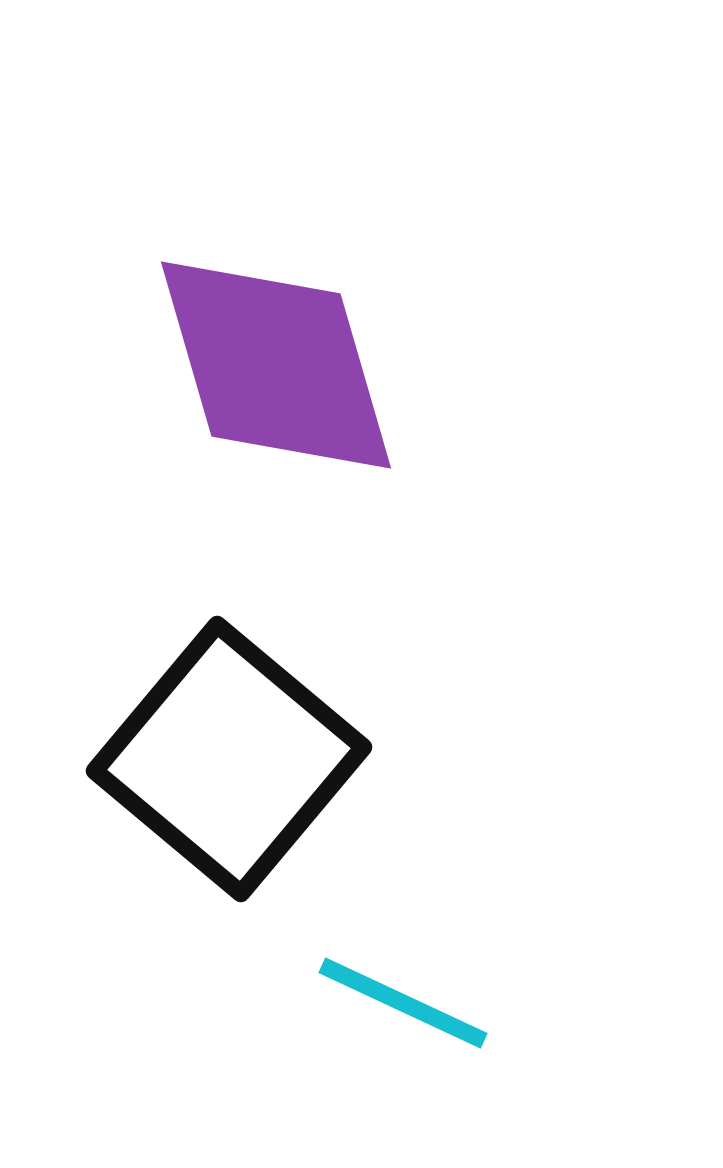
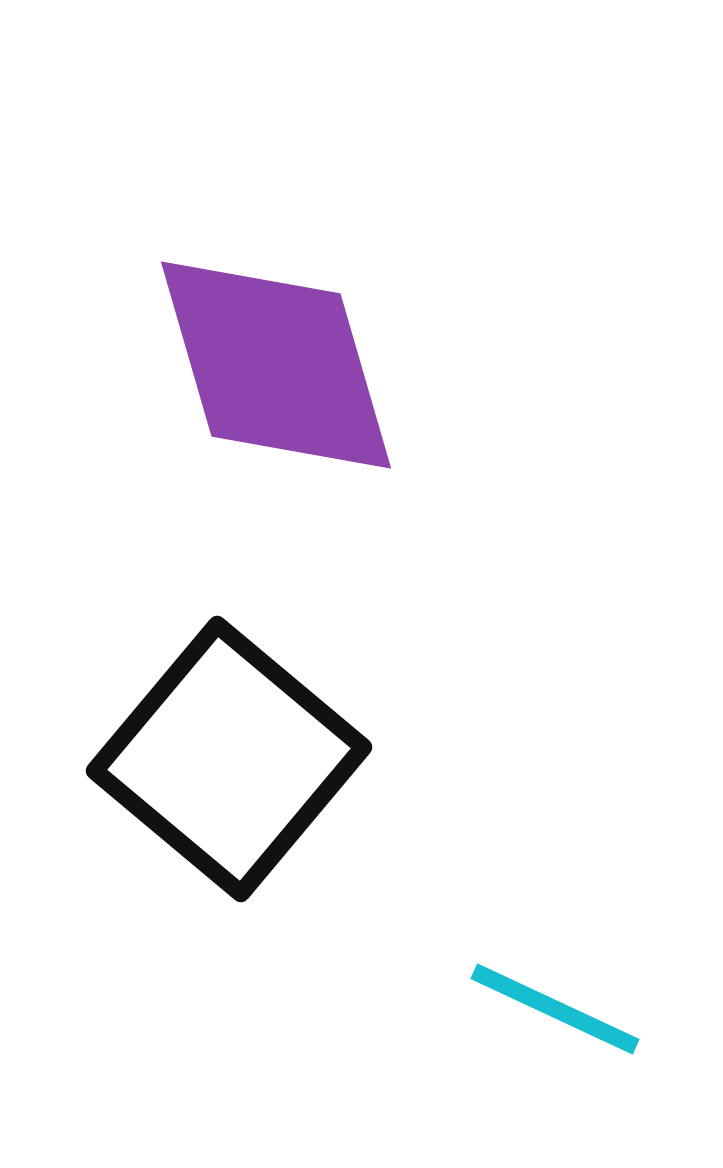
cyan line: moved 152 px right, 6 px down
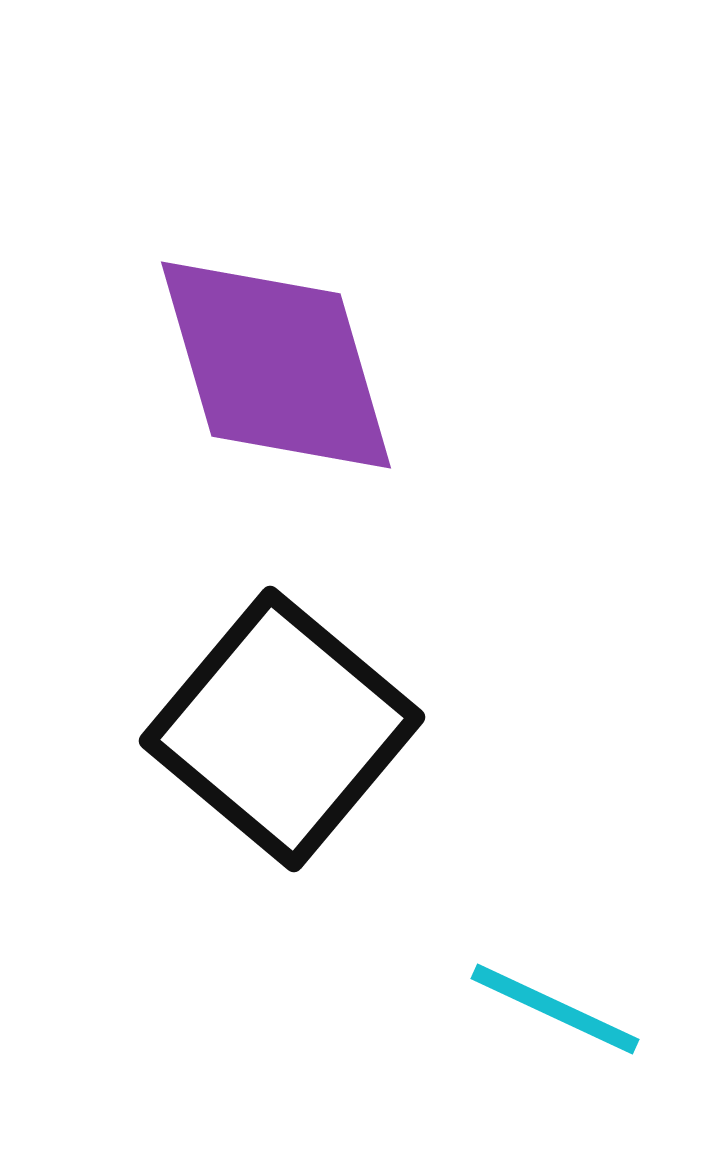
black square: moved 53 px right, 30 px up
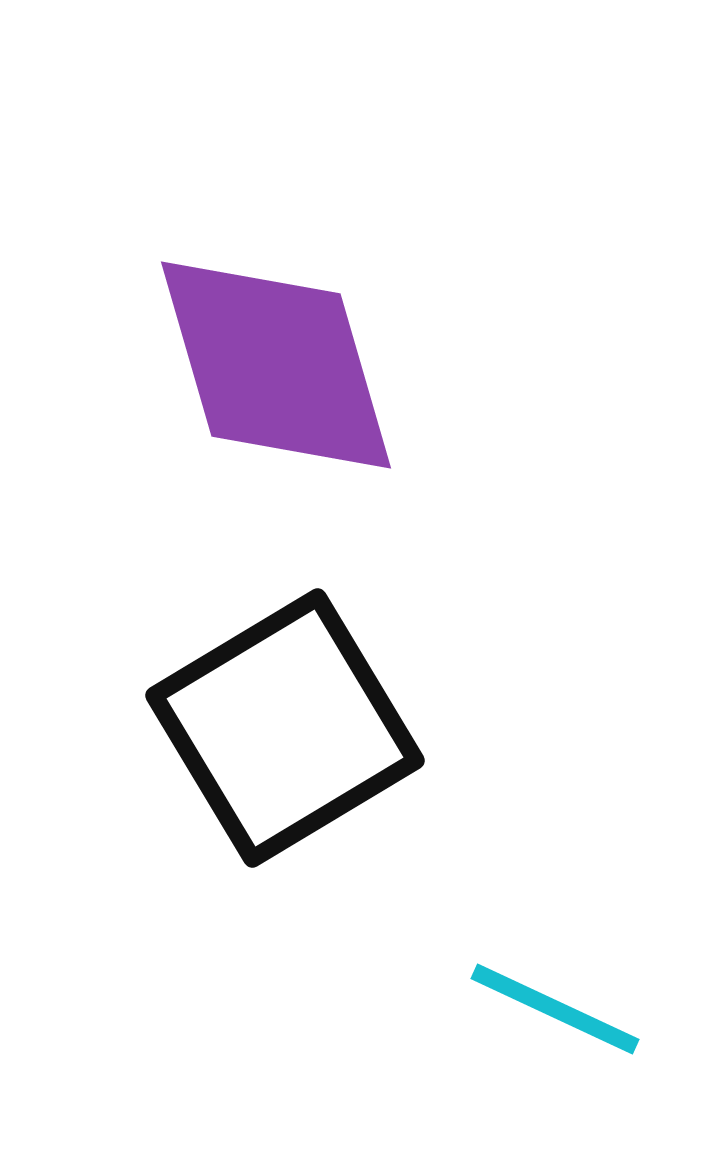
black square: moved 3 px right, 1 px up; rotated 19 degrees clockwise
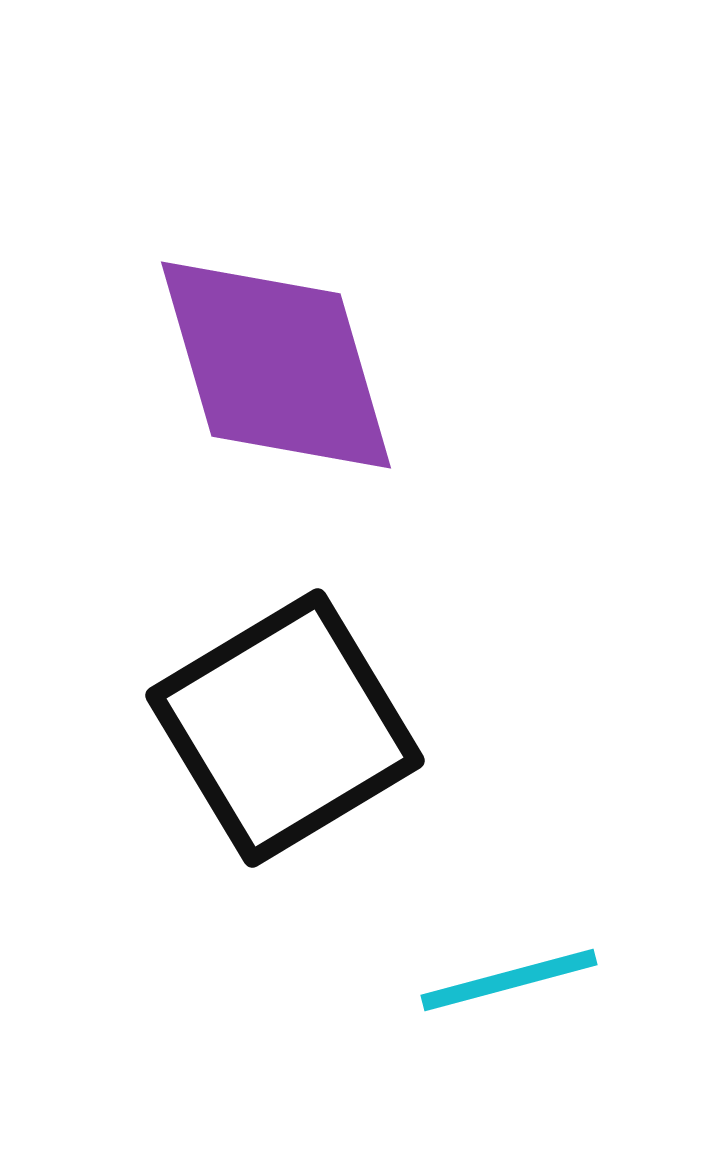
cyan line: moved 46 px left, 29 px up; rotated 40 degrees counterclockwise
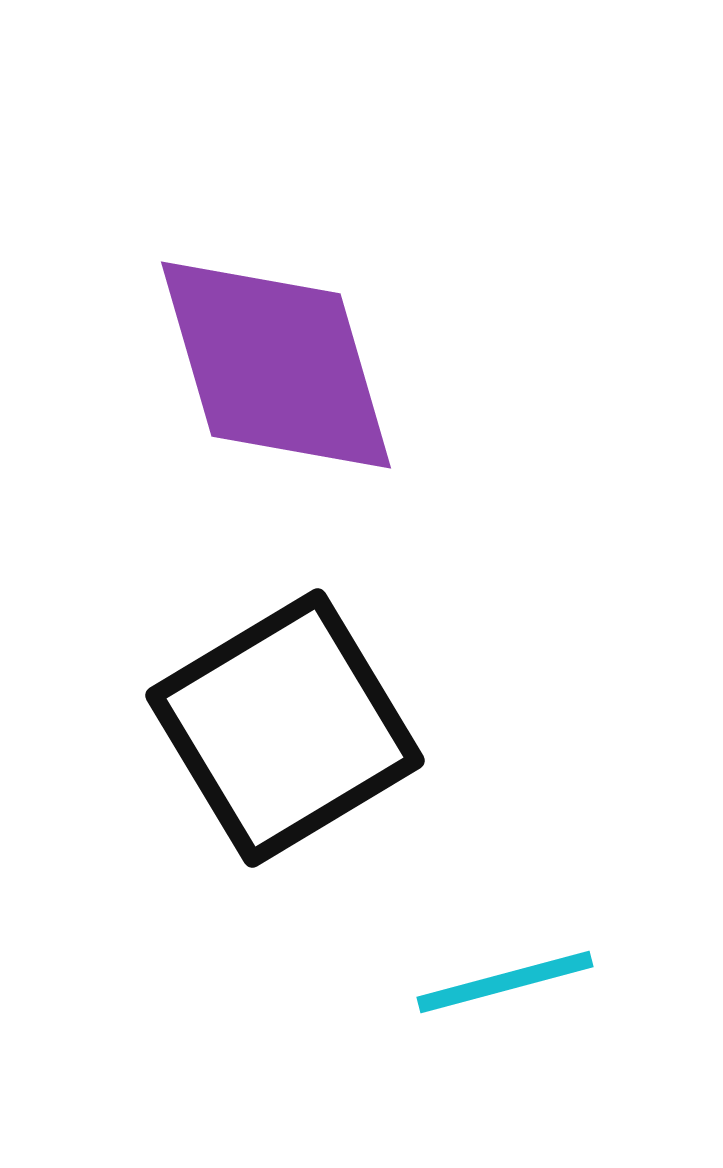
cyan line: moved 4 px left, 2 px down
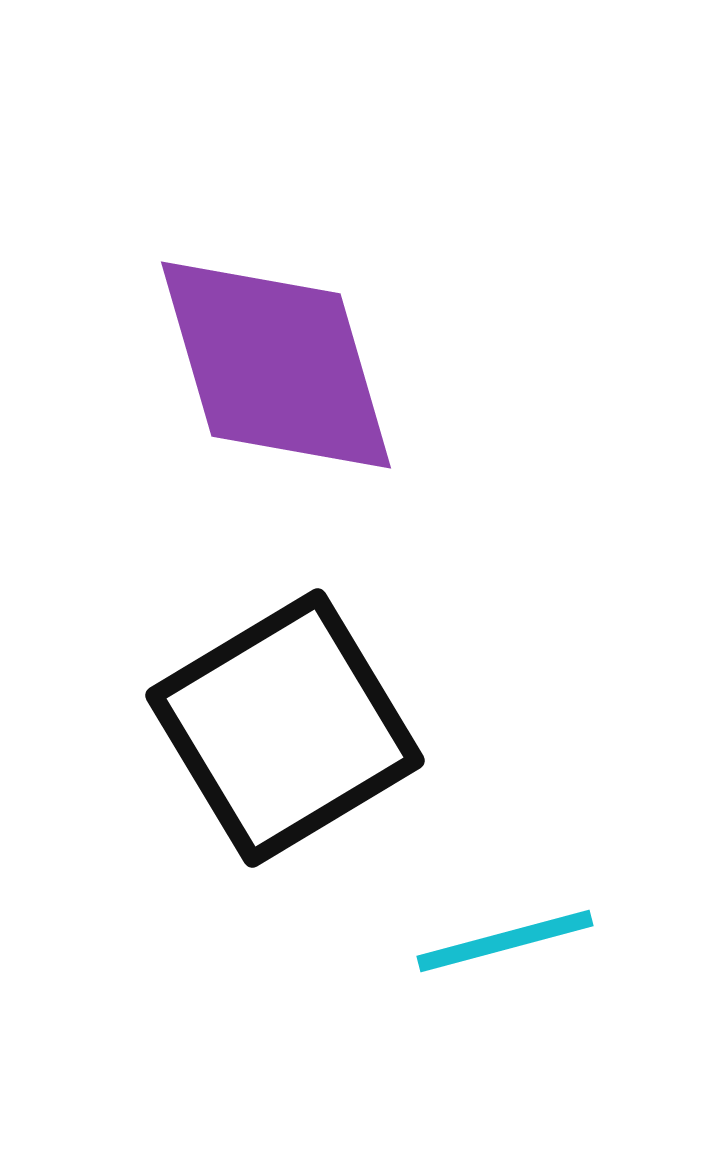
cyan line: moved 41 px up
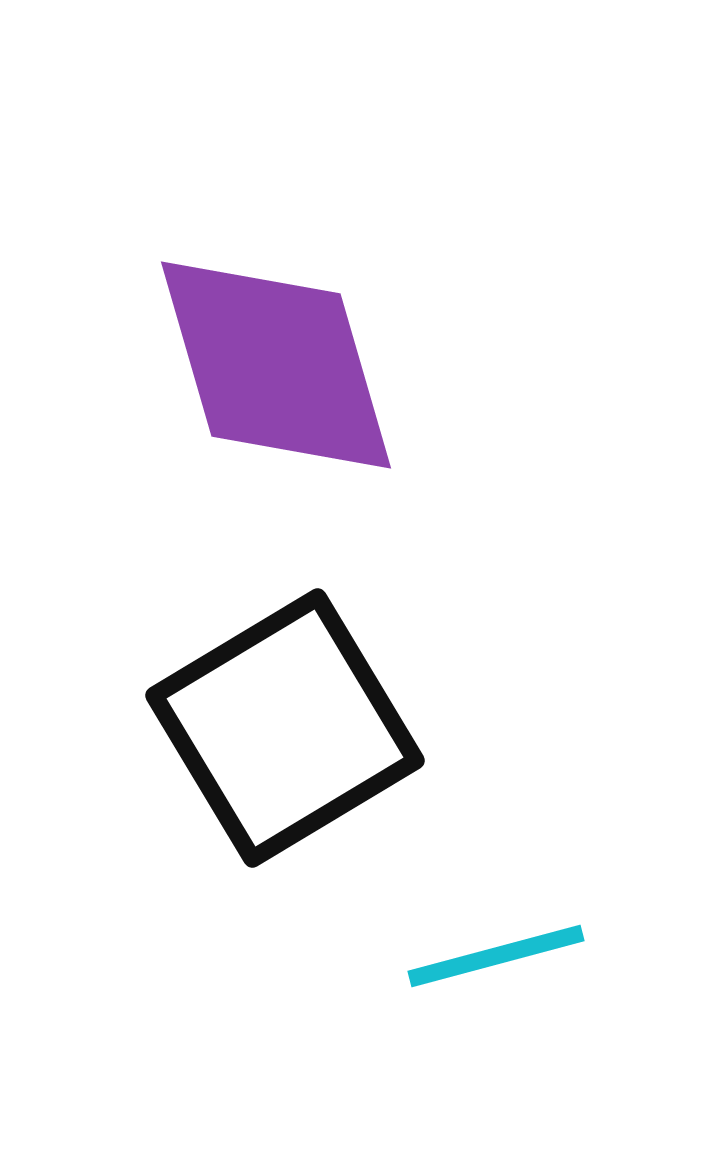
cyan line: moved 9 px left, 15 px down
